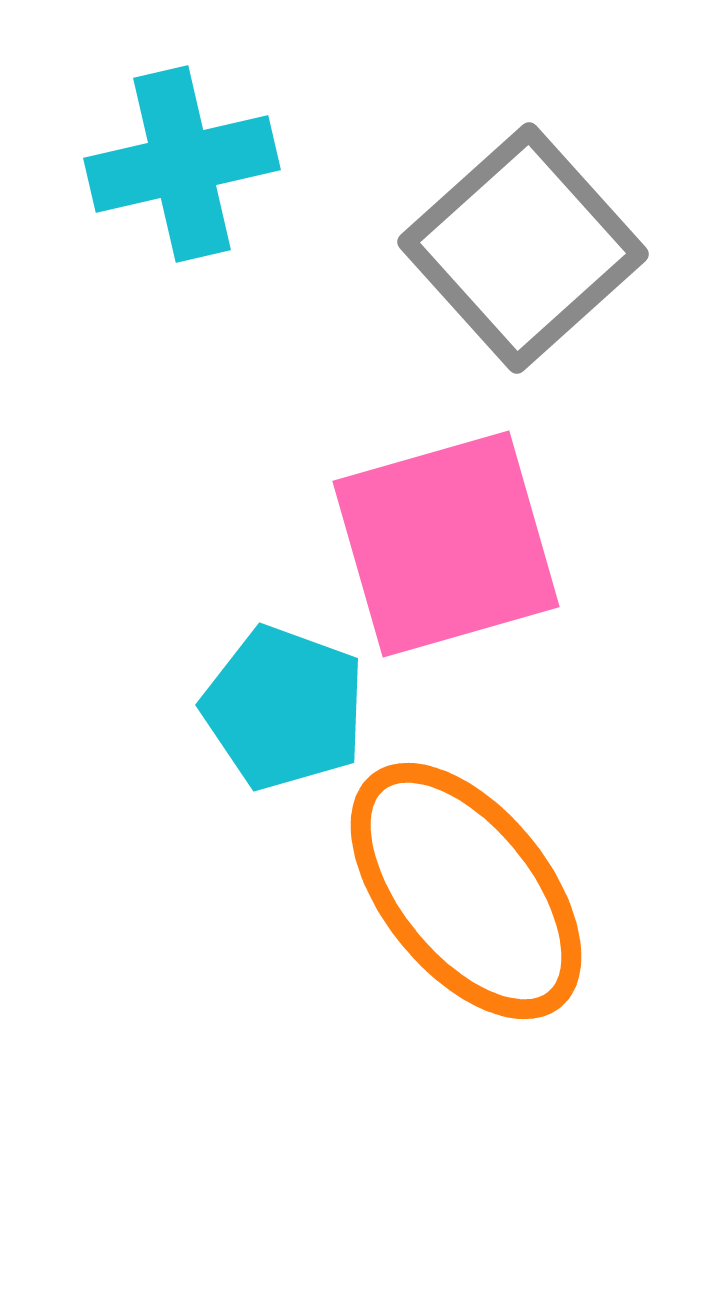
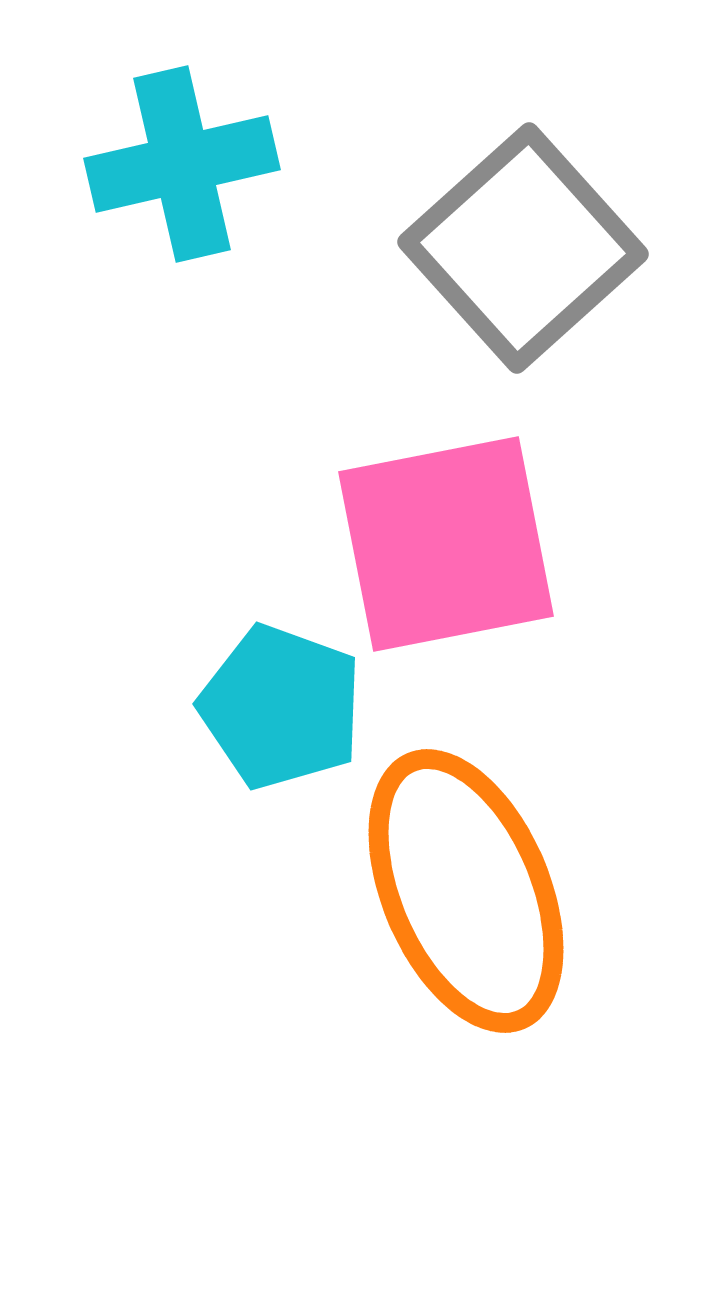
pink square: rotated 5 degrees clockwise
cyan pentagon: moved 3 px left, 1 px up
orange ellipse: rotated 16 degrees clockwise
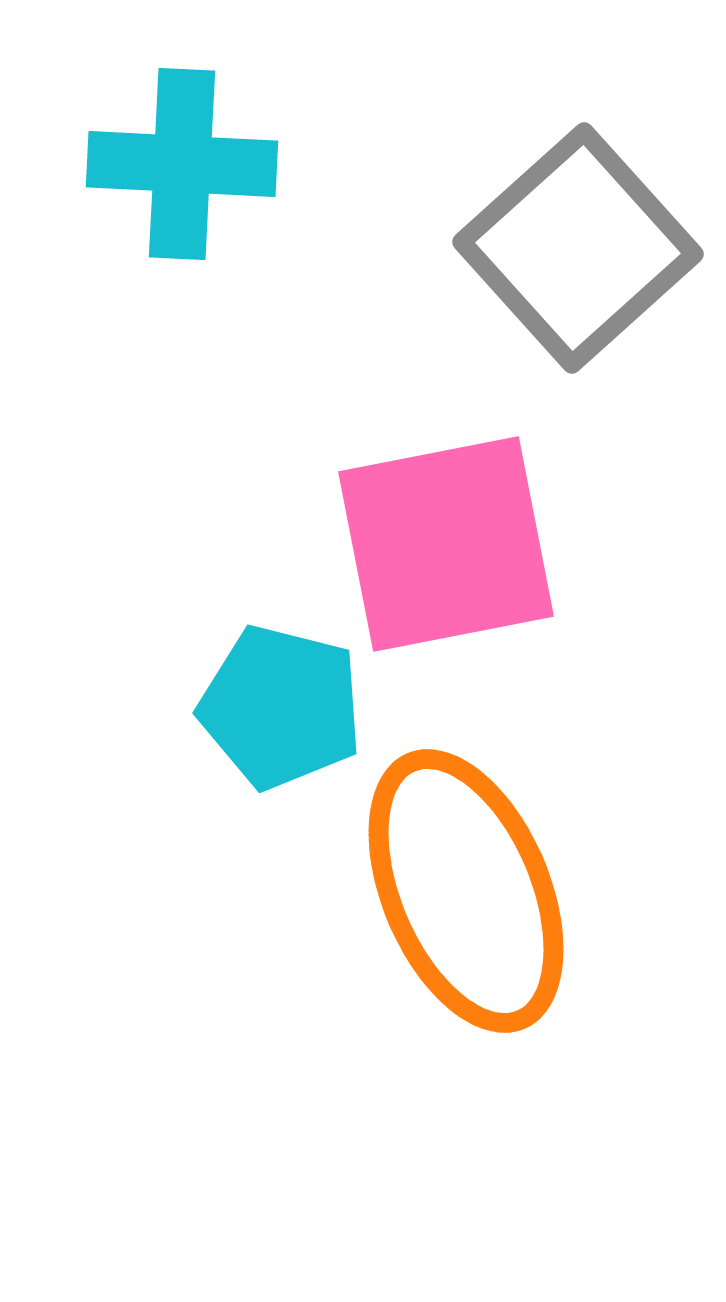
cyan cross: rotated 16 degrees clockwise
gray square: moved 55 px right
cyan pentagon: rotated 6 degrees counterclockwise
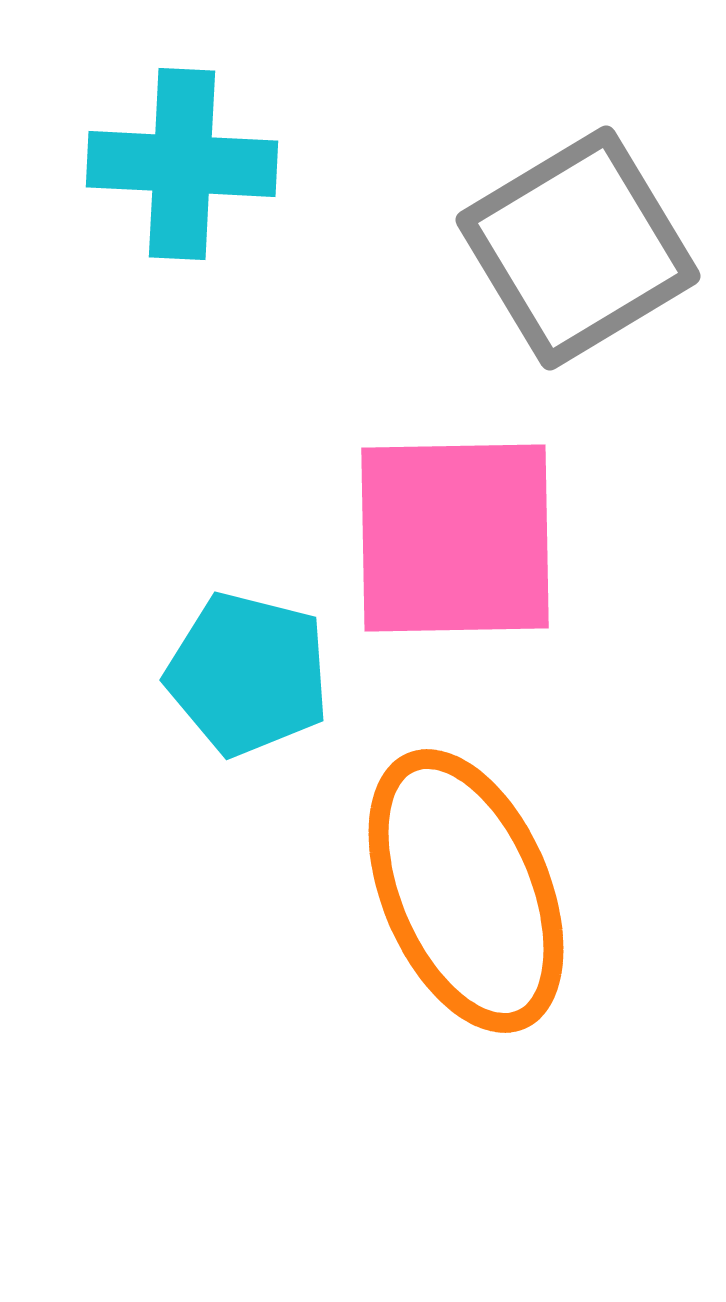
gray square: rotated 11 degrees clockwise
pink square: moved 9 px right, 6 px up; rotated 10 degrees clockwise
cyan pentagon: moved 33 px left, 33 px up
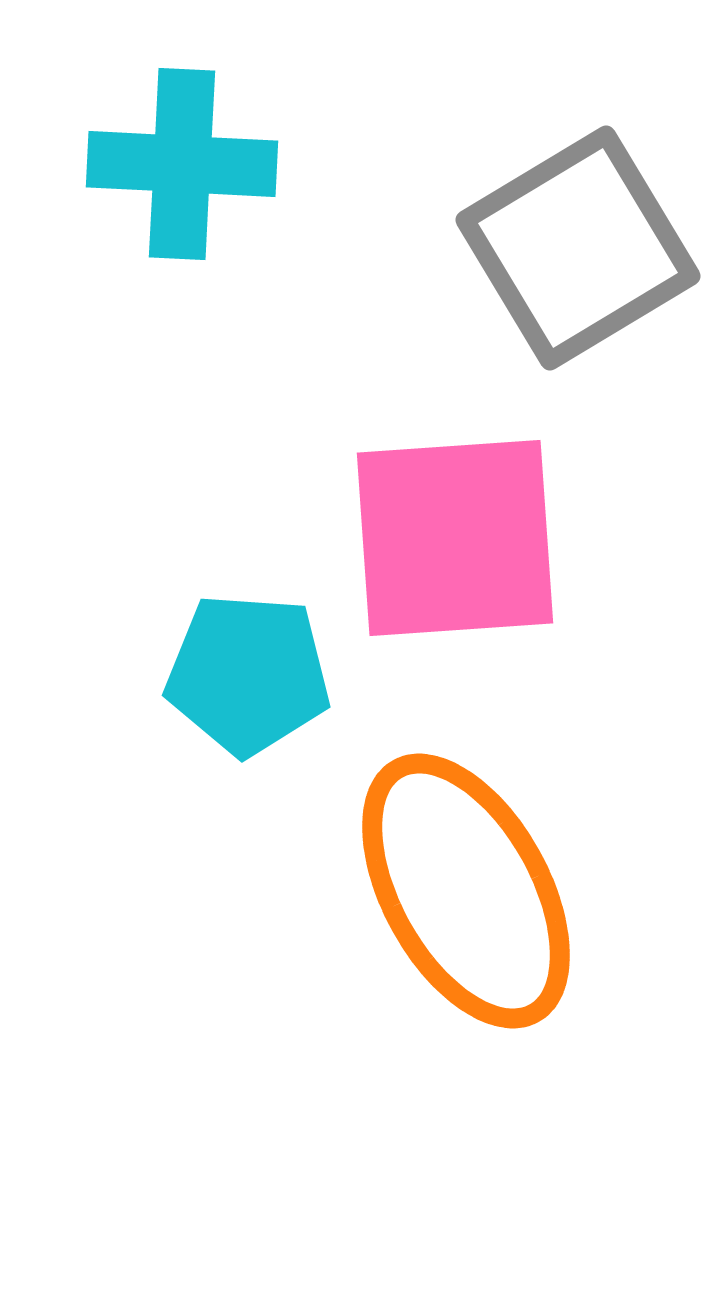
pink square: rotated 3 degrees counterclockwise
cyan pentagon: rotated 10 degrees counterclockwise
orange ellipse: rotated 6 degrees counterclockwise
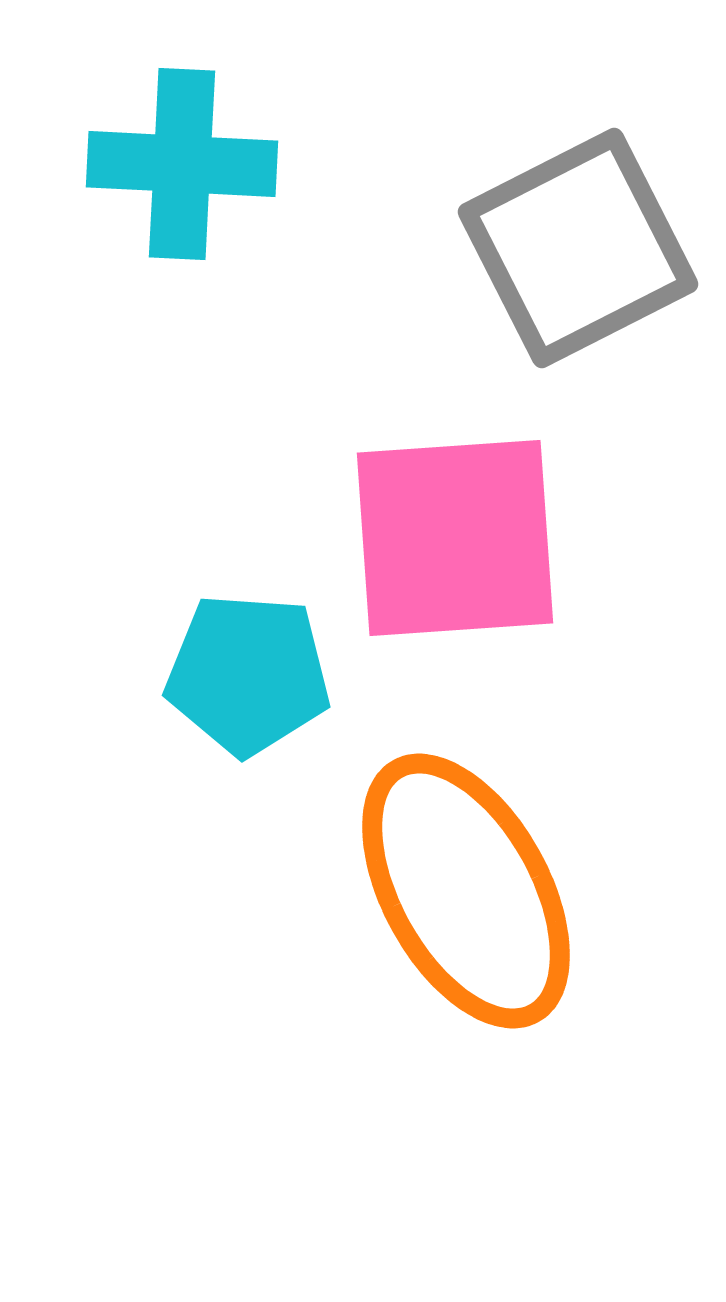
gray square: rotated 4 degrees clockwise
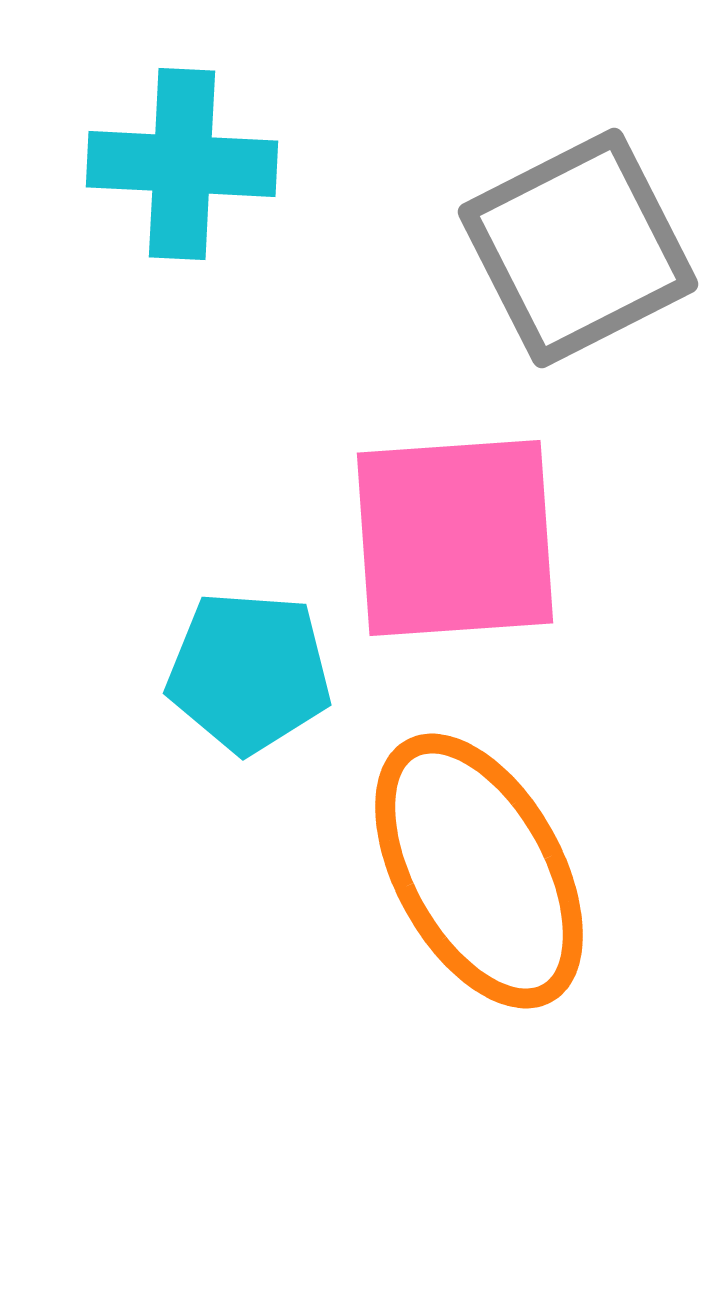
cyan pentagon: moved 1 px right, 2 px up
orange ellipse: moved 13 px right, 20 px up
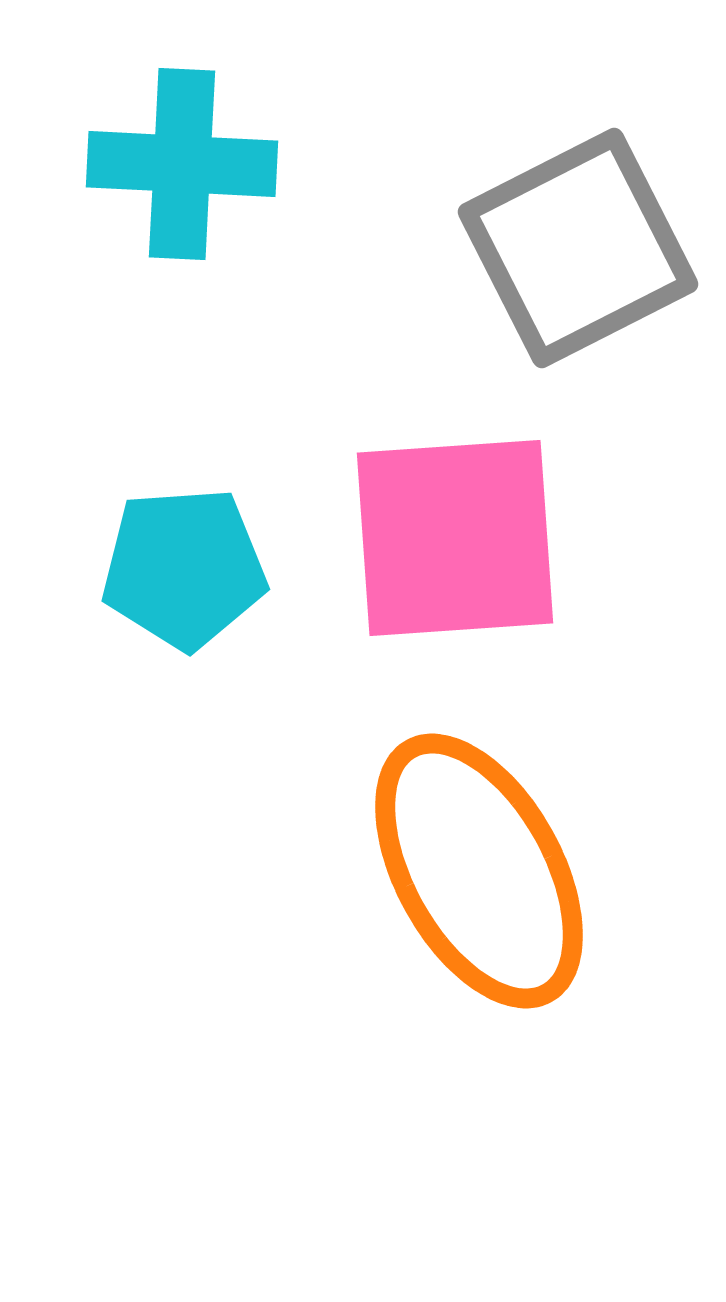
cyan pentagon: moved 65 px left, 104 px up; rotated 8 degrees counterclockwise
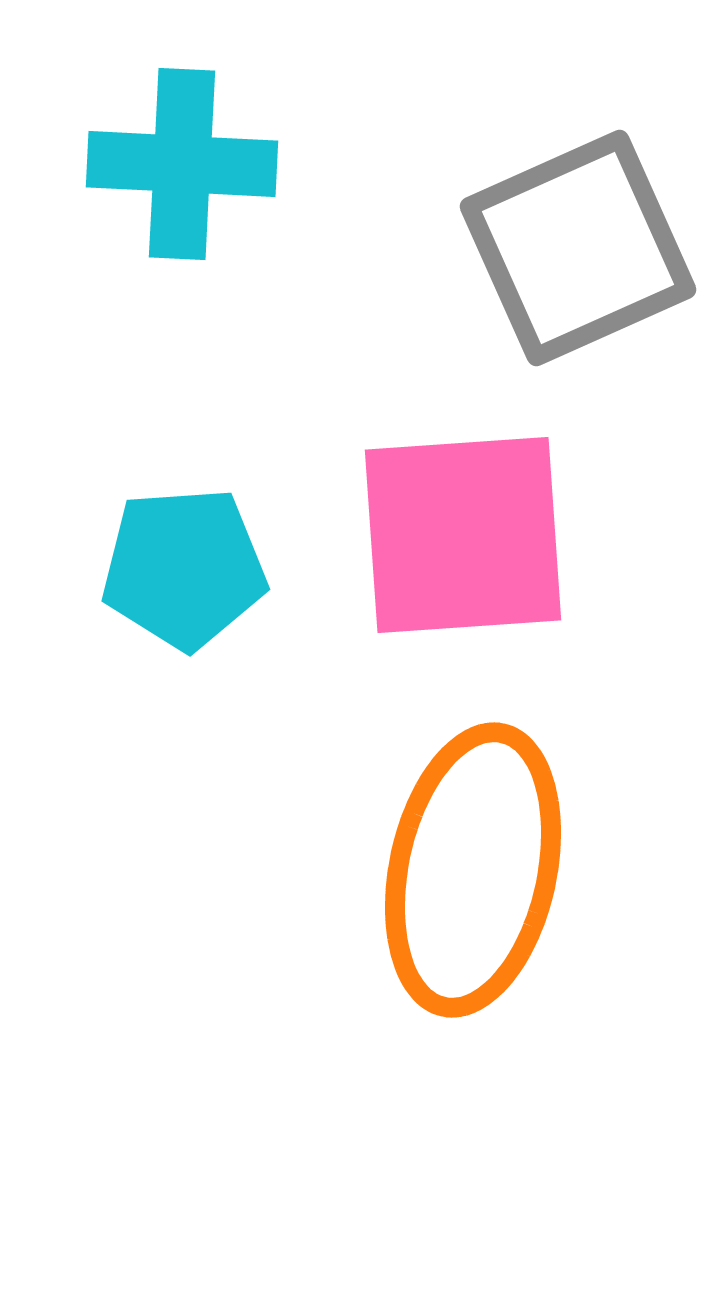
gray square: rotated 3 degrees clockwise
pink square: moved 8 px right, 3 px up
orange ellipse: moved 6 px left, 1 px up; rotated 41 degrees clockwise
